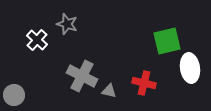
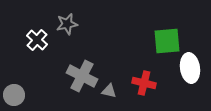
gray star: rotated 30 degrees counterclockwise
green square: rotated 8 degrees clockwise
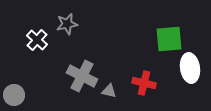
green square: moved 2 px right, 2 px up
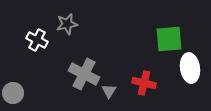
white cross: rotated 15 degrees counterclockwise
gray cross: moved 2 px right, 2 px up
gray triangle: rotated 49 degrees clockwise
gray circle: moved 1 px left, 2 px up
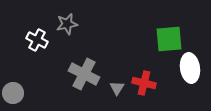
gray triangle: moved 8 px right, 3 px up
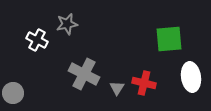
white ellipse: moved 1 px right, 9 px down
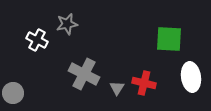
green square: rotated 8 degrees clockwise
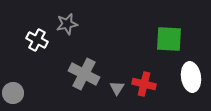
red cross: moved 1 px down
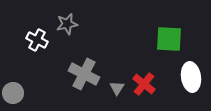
red cross: rotated 25 degrees clockwise
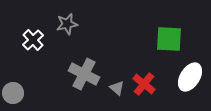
white cross: moved 4 px left; rotated 20 degrees clockwise
white ellipse: moved 1 px left; rotated 40 degrees clockwise
gray triangle: rotated 21 degrees counterclockwise
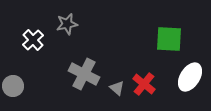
gray circle: moved 7 px up
